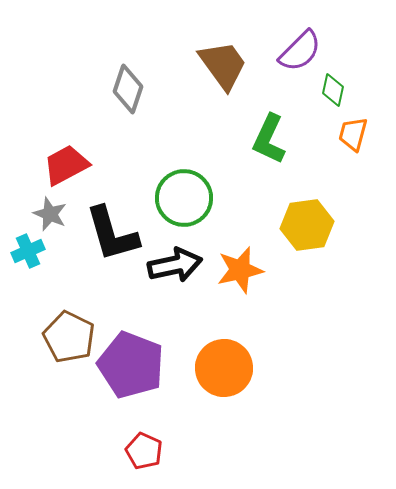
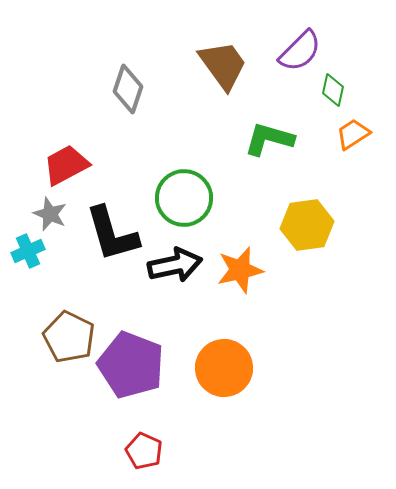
orange trapezoid: rotated 42 degrees clockwise
green L-shape: rotated 81 degrees clockwise
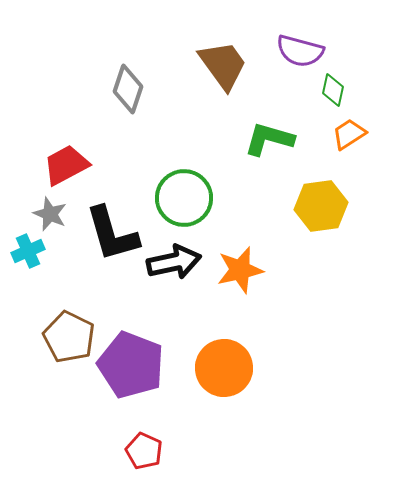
purple semicircle: rotated 60 degrees clockwise
orange trapezoid: moved 4 px left
yellow hexagon: moved 14 px right, 19 px up
black arrow: moved 1 px left, 3 px up
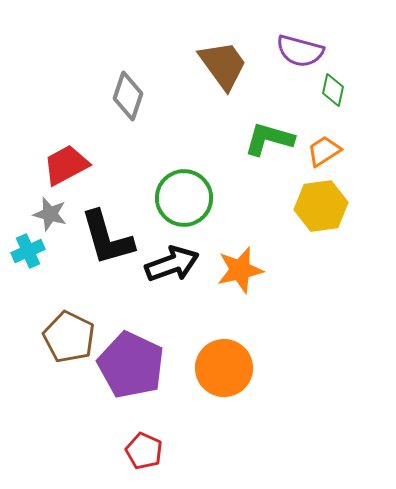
gray diamond: moved 7 px down
orange trapezoid: moved 25 px left, 17 px down
gray star: rotated 8 degrees counterclockwise
black L-shape: moved 5 px left, 4 px down
black arrow: moved 2 px left, 2 px down; rotated 8 degrees counterclockwise
purple pentagon: rotated 4 degrees clockwise
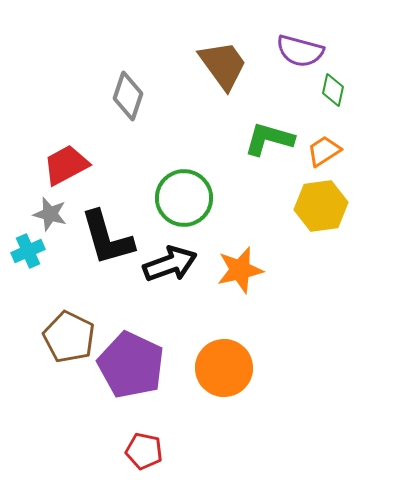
black arrow: moved 2 px left
red pentagon: rotated 12 degrees counterclockwise
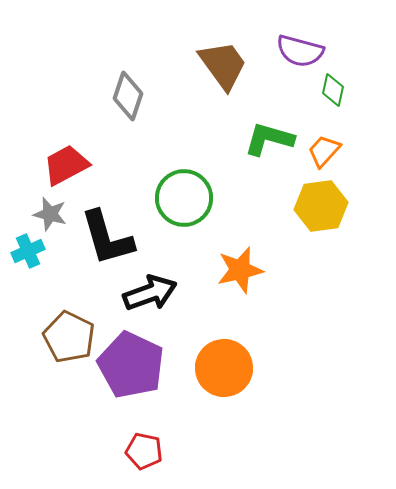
orange trapezoid: rotated 15 degrees counterclockwise
black arrow: moved 20 px left, 29 px down
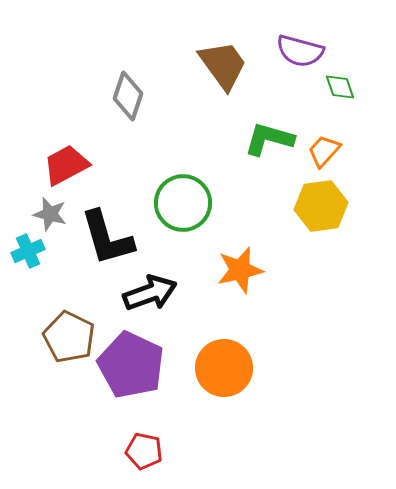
green diamond: moved 7 px right, 3 px up; rotated 32 degrees counterclockwise
green circle: moved 1 px left, 5 px down
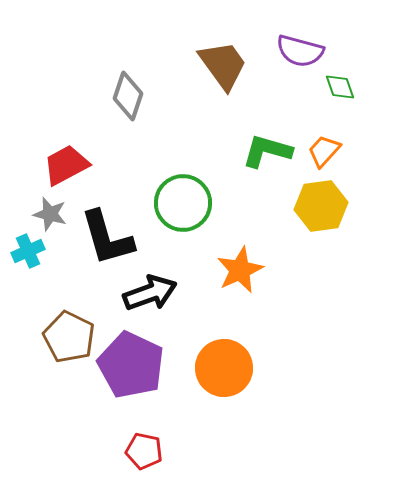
green L-shape: moved 2 px left, 12 px down
orange star: rotated 12 degrees counterclockwise
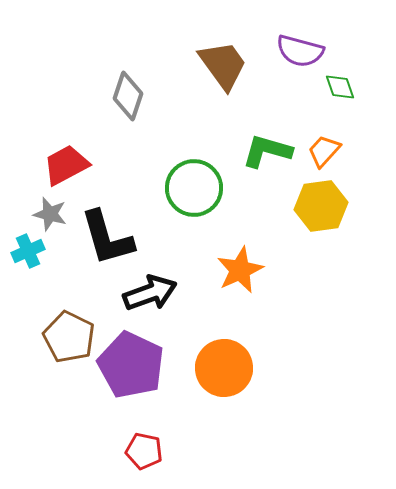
green circle: moved 11 px right, 15 px up
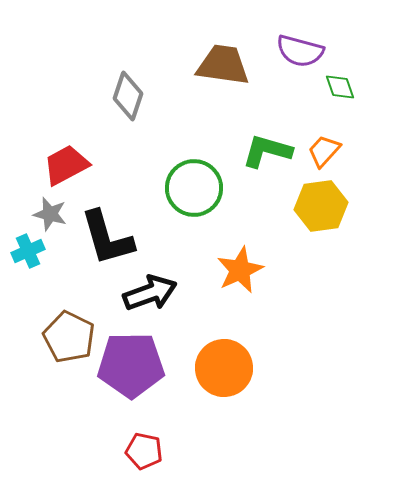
brown trapezoid: rotated 46 degrees counterclockwise
purple pentagon: rotated 26 degrees counterclockwise
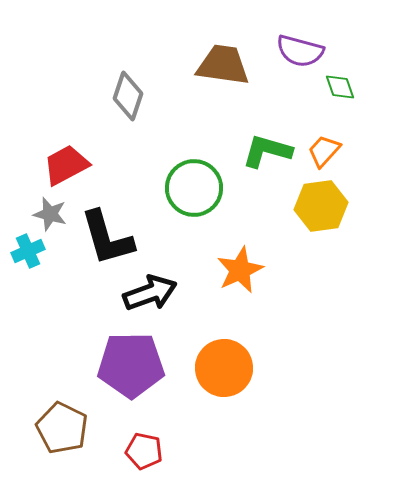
brown pentagon: moved 7 px left, 91 px down
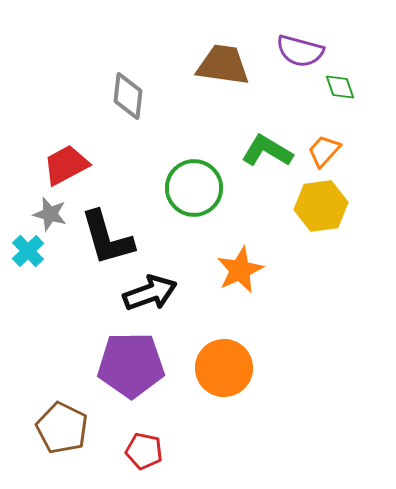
gray diamond: rotated 12 degrees counterclockwise
green L-shape: rotated 15 degrees clockwise
cyan cross: rotated 20 degrees counterclockwise
